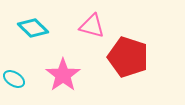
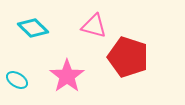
pink triangle: moved 2 px right
pink star: moved 4 px right, 1 px down
cyan ellipse: moved 3 px right, 1 px down
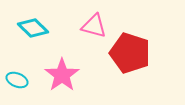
red pentagon: moved 2 px right, 4 px up
pink star: moved 5 px left, 1 px up
cyan ellipse: rotated 10 degrees counterclockwise
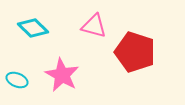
red pentagon: moved 5 px right, 1 px up
pink star: rotated 8 degrees counterclockwise
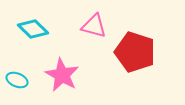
cyan diamond: moved 1 px down
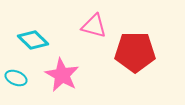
cyan diamond: moved 11 px down
red pentagon: rotated 18 degrees counterclockwise
cyan ellipse: moved 1 px left, 2 px up
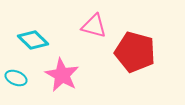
red pentagon: rotated 15 degrees clockwise
